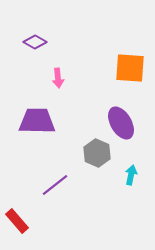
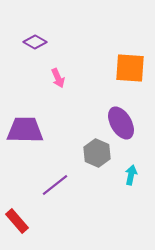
pink arrow: rotated 18 degrees counterclockwise
purple trapezoid: moved 12 px left, 9 px down
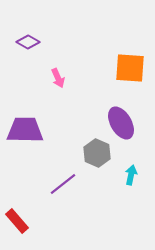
purple diamond: moved 7 px left
purple line: moved 8 px right, 1 px up
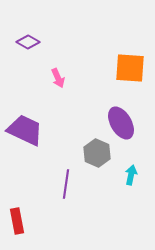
purple trapezoid: rotated 24 degrees clockwise
purple line: moved 3 px right; rotated 44 degrees counterclockwise
red rectangle: rotated 30 degrees clockwise
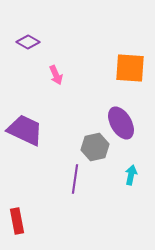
pink arrow: moved 2 px left, 3 px up
gray hexagon: moved 2 px left, 6 px up; rotated 24 degrees clockwise
purple line: moved 9 px right, 5 px up
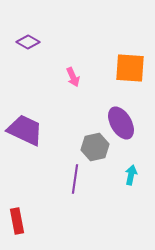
pink arrow: moved 17 px right, 2 px down
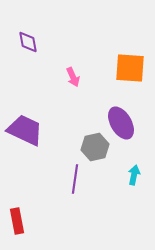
purple diamond: rotated 50 degrees clockwise
cyan arrow: moved 3 px right
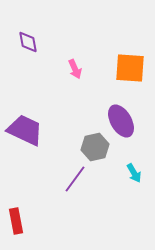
pink arrow: moved 2 px right, 8 px up
purple ellipse: moved 2 px up
cyan arrow: moved 2 px up; rotated 138 degrees clockwise
purple line: rotated 28 degrees clockwise
red rectangle: moved 1 px left
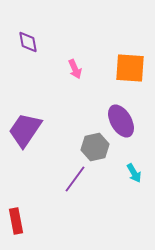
purple trapezoid: rotated 81 degrees counterclockwise
